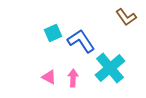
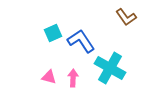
cyan cross: rotated 20 degrees counterclockwise
pink triangle: rotated 14 degrees counterclockwise
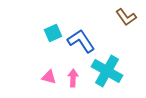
cyan cross: moved 3 px left, 3 px down
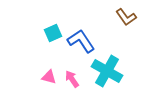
pink arrow: moved 1 px left, 1 px down; rotated 36 degrees counterclockwise
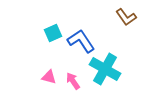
cyan cross: moved 2 px left, 2 px up
pink arrow: moved 1 px right, 2 px down
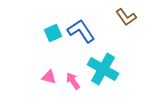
blue L-shape: moved 10 px up
cyan cross: moved 2 px left
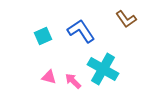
brown L-shape: moved 2 px down
cyan square: moved 10 px left, 3 px down
pink arrow: rotated 12 degrees counterclockwise
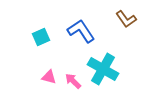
cyan square: moved 2 px left, 1 px down
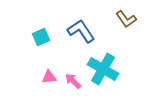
pink triangle: rotated 21 degrees counterclockwise
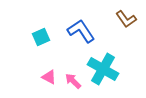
pink triangle: rotated 35 degrees clockwise
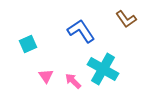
cyan square: moved 13 px left, 7 px down
pink triangle: moved 3 px left, 1 px up; rotated 28 degrees clockwise
